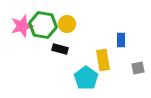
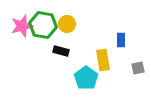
black rectangle: moved 1 px right, 2 px down
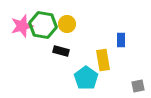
gray square: moved 18 px down
